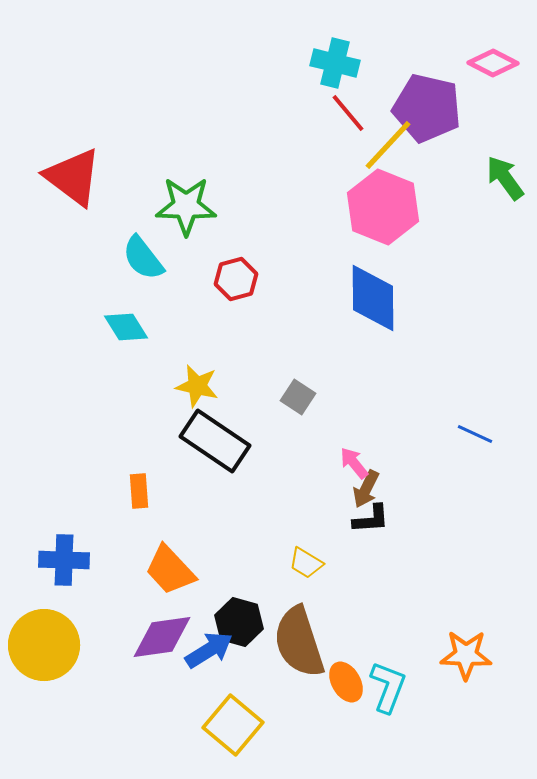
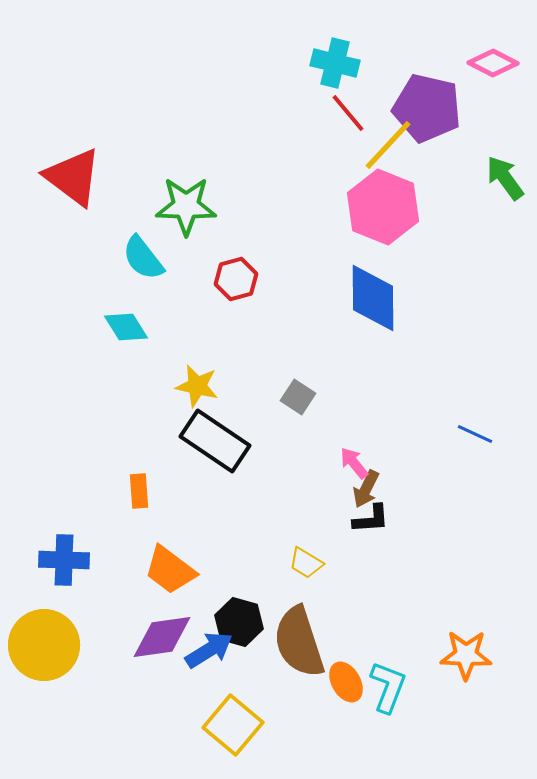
orange trapezoid: rotated 10 degrees counterclockwise
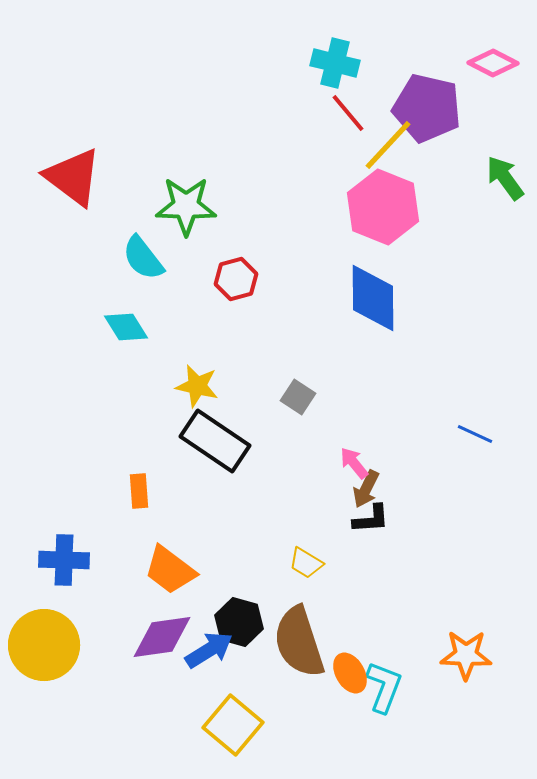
orange ellipse: moved 4 px right, 9 px up
cyan L-shape: moved 4 px left
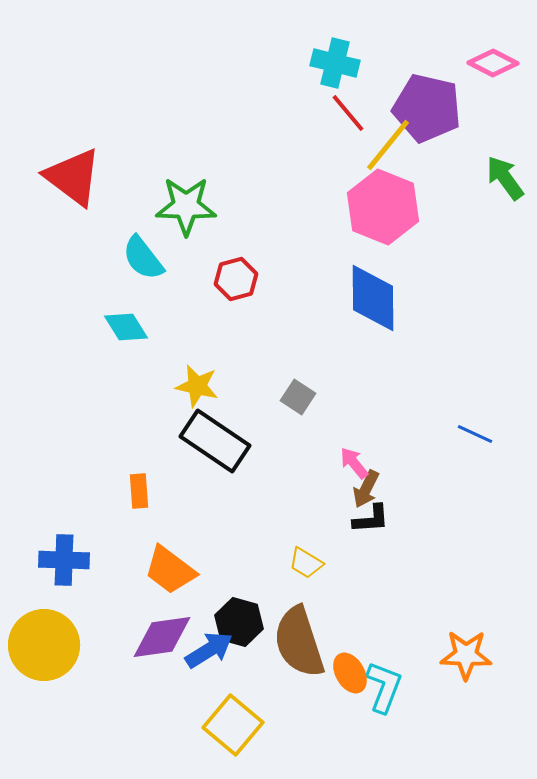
yellow line: rotated 4 degrees counterclockwise
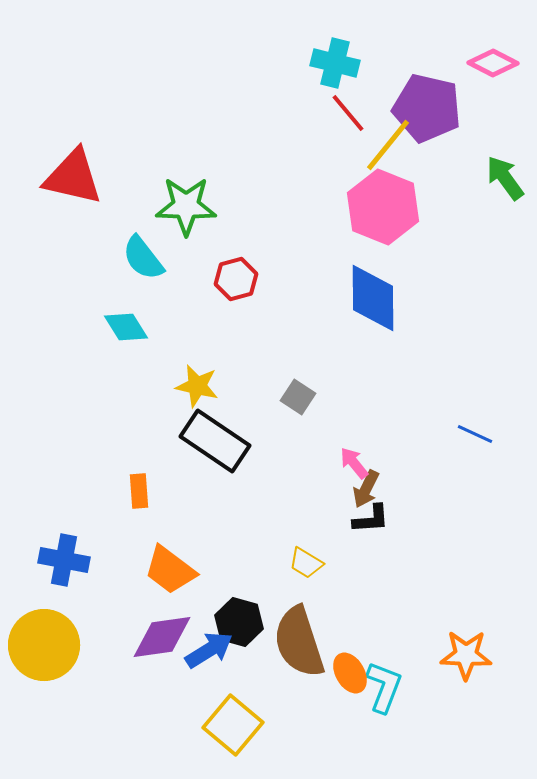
red triangle: rotated 24 degrees counterclockwise
blue cross: rotated 9 degrees clockwise
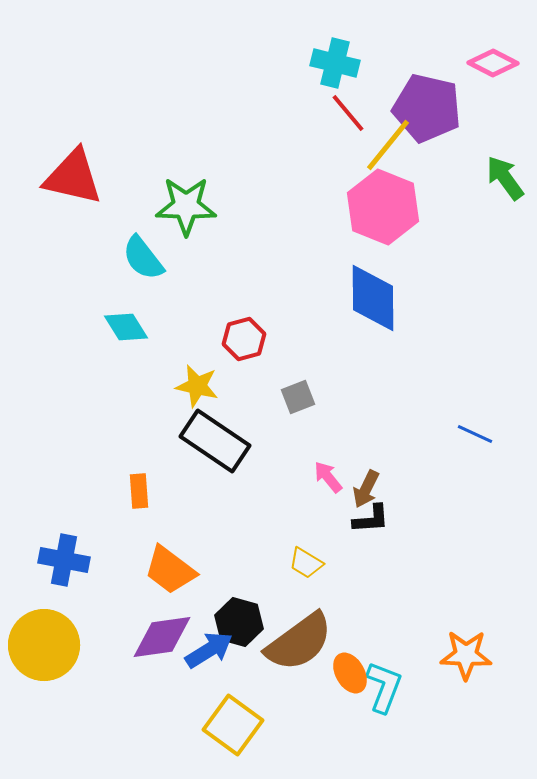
red hexagon: moved 8 px right, 60 px down
gray square: rotated 36 degrees clockwise
pink arrow: moved 26 px left, 14 px down
brown semicircle: rotated 108 degrees counterclockwise
yellow square: rotated 4 degrees counterclockwise
